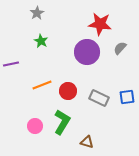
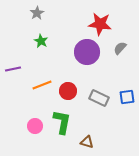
purple line: moved 2 px right, 5 px down
green L-shape: rotated 20 degrees counterclockwise
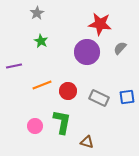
purple line: moved 1 px right, 3 px up
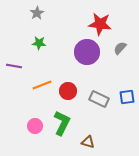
green star: moved 2 px left, 2 px down; rotated 24 degrees counterclockwise
purple line: rotated 21 degrees clockwise
gray rectangle: moved 1 px down
green L-shape: moved 1 px down; rotated 15 degrees clockwise
brown triangle: moved 1 px right
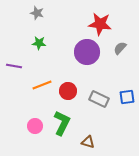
gray star: rotated 24 degrees counterclockwise
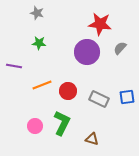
brown triangle: moved 4 px right, 3 px up
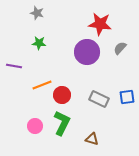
red circle: moved 6 px left, 4 px down
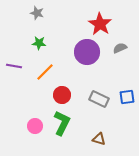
red star: rotated 25 degrees clockwise
gray semicircle: rotated 24 degrees clockwise
orange line: moved 3 px right, 13 px up; rotated 24 degrees counterclockwise
brown triangle: moved 7 px right
